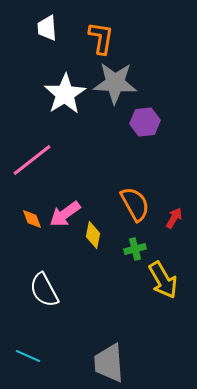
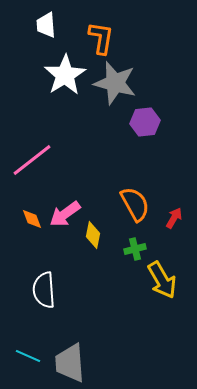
white trapezoid: moved 1 px left, 3 px up
gray star: rotated 12 degrees clockwise
white star: moved 19 px up
yellow arrow: moved 1 px left
white semicircle: rotated 24 degrees clockwise
gray trapezoid: moved 39 px left
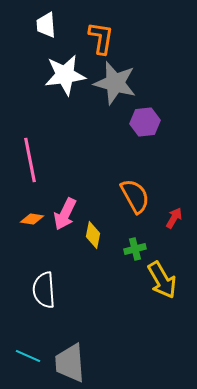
white star: rotated 24 degrees clockwise
pink line: moved 2 px left; rotated 63 degrees counterclockwise
orange semicircle: moved 8 px up
pink arrow: rotated 28 degrees counterclockwise
orange diamond: rotated 60 degrees counterclockwise
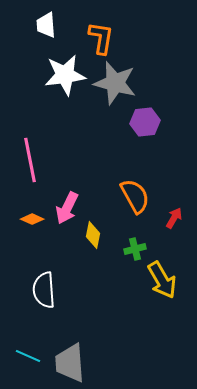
pink arrow: moved 2 px right, 6 px up
orange diamond: rotated 15 degrees clockwise
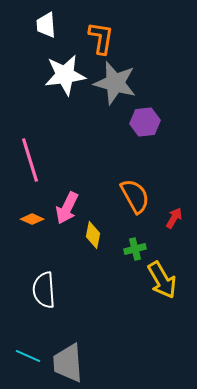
pink line: rotated 6 degrees counterclockwise
gray trapezoid: moved 2 px left
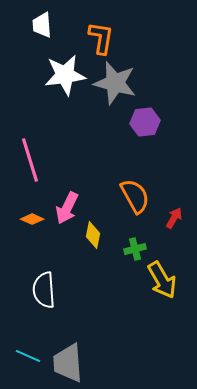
white trapezoid: moved 4 px left
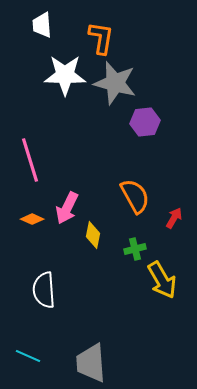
white star: rotated 9 degrees clockwise
gray trapezoid: moved 23 px right
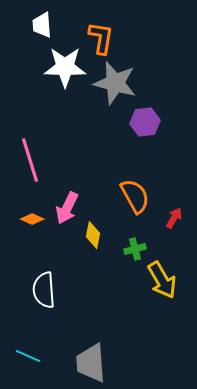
white star: moved 8 px up
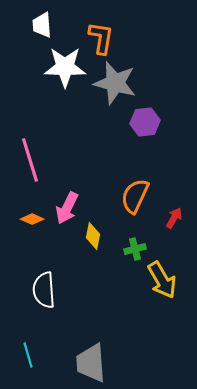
orange semicircle: rotated 126 degrees counterclockwise
yellow diamond: moved 1 px down
cyan line: moved 1 px up; rotated 50 degrees clockwise
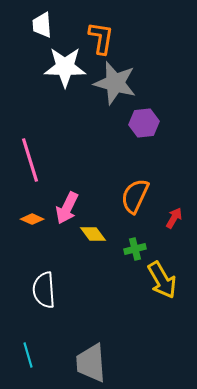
purple hexagon: moved 1 px left, 1 px down
yellow diamond: moved 2 px up; rotated 48 degrees counterclockwise
